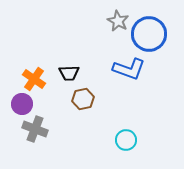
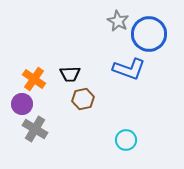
black trapezoid: moved 1 px right, 1 px down
gray cross: rotated 10 degrees clockwise
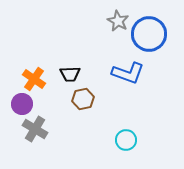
blue L-shape: moved 1 px left, 4 px down
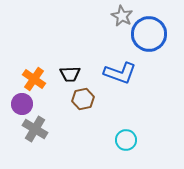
gray star: moved 4 px right, 5 px up
blue L-shape: moved 8 px left
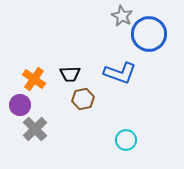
purple circle: moved 2 px left, 1 px down
gray cross: rotated 15 degrees clockwise
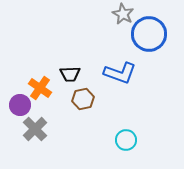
gray star: moved 1 px right, 2 px up
orange cross: moved 6 px right, 9 px down
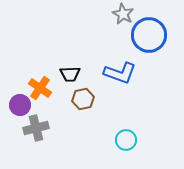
blue circle: moved 1 px down
gray cross: moved 1 px right, 1 px up; rotated 30 degrees clockwise
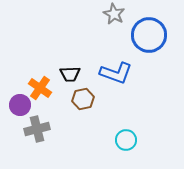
gray star: moved 9 px left
blue L-shape: moved 4 px left
gray cross: moved 1 px right, 1 px down
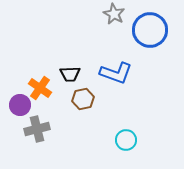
blue circle: moved 1 px right, 5 px up
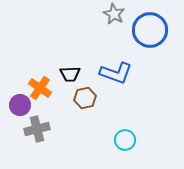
brown hexagon: moved 2 px right, 1 px up
cyan circle: moved 1 px left
